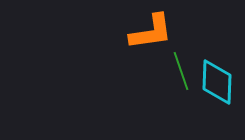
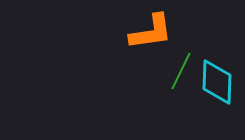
green line: rotated 45 degrees clockwise
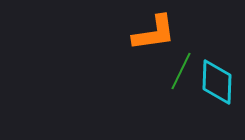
orange L-shape: moved 3 px right, 1 px down
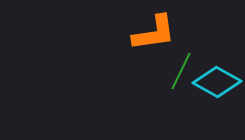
cyan diamond: rotated 63 degrees counterclockwise
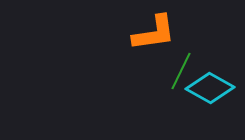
cyan diamond: moved 7 px left, 6 px down
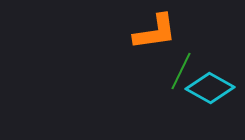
orange L-shape: moved 1 px right, 1 px up
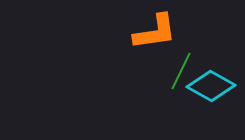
cyan diamond: moved 1 px right, 2 px up
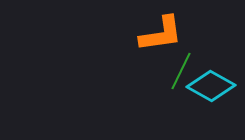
orange L-shape: moved 6 px right, 2 px down
